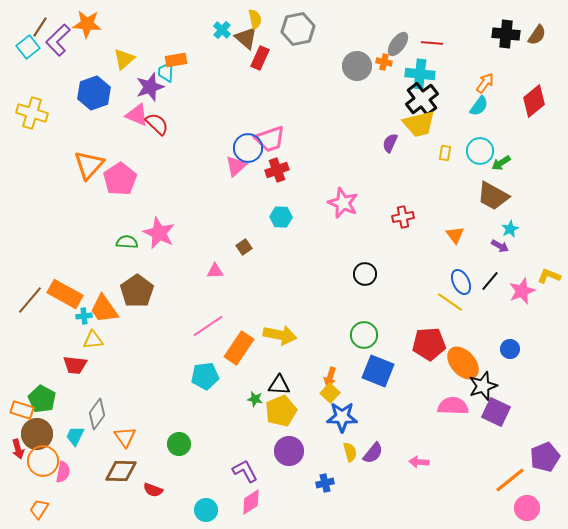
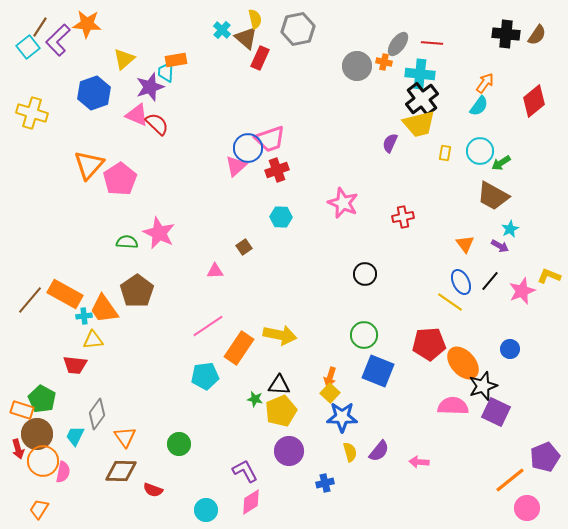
orange triangle at (455, 235): moved 10 px right, 9 px down
purple semicircle at (373, 453): moved 6 px right, 2 px up
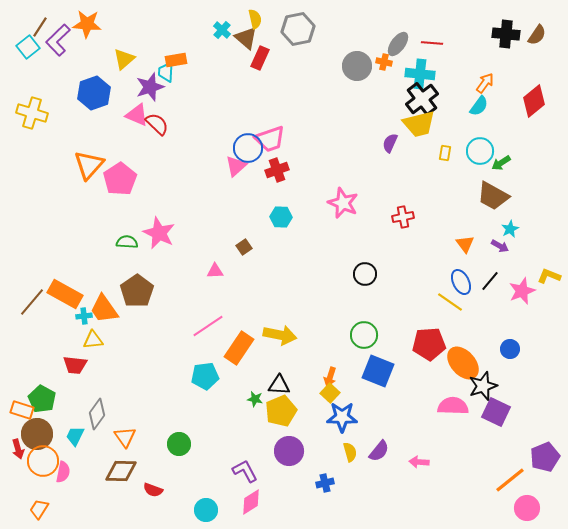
brown line at (30, 300): moved 2 px right, 2 px down
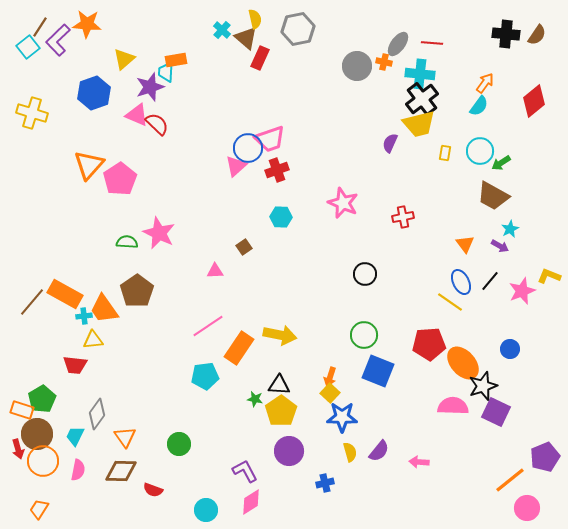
green pentagon at (42, 399): rotated 12 degrees clockwise
yellow pentagon at (281, 411): rotated 12 degrees counterclockwise
pink semicircle at (63, 472): moved 15 px right, 2 px up
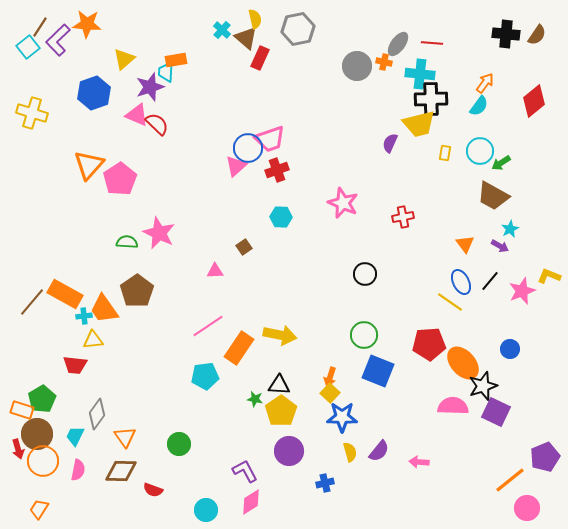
black cross at (422, 99): moved 9 px right; rotated 36 degrees clockwise
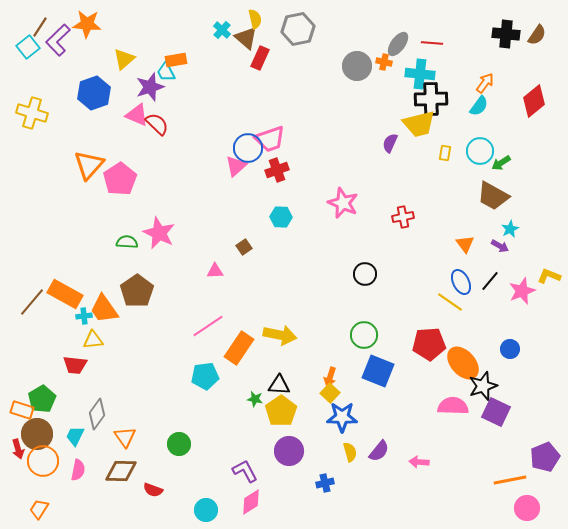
cyan trapezoid at (166, 72): rotated 30 degrees counterclockwise
orange line at (510, 480): rotated 28 degrees clockwise
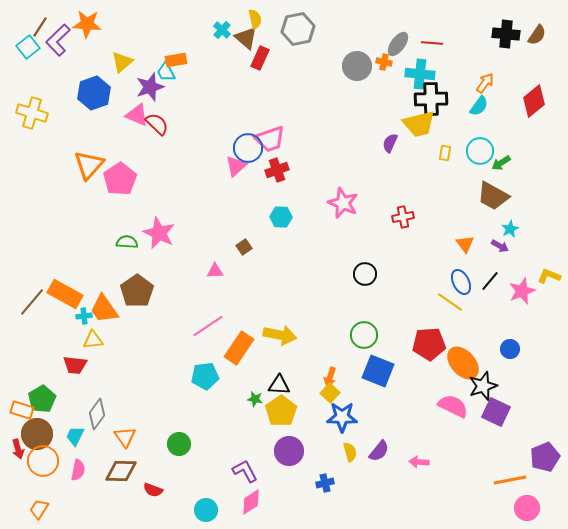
yellow triangle at (124, 59): moved 2 px left, 3 px down
pink semicircle at (453, 406): rotated 24 degrees clockwise
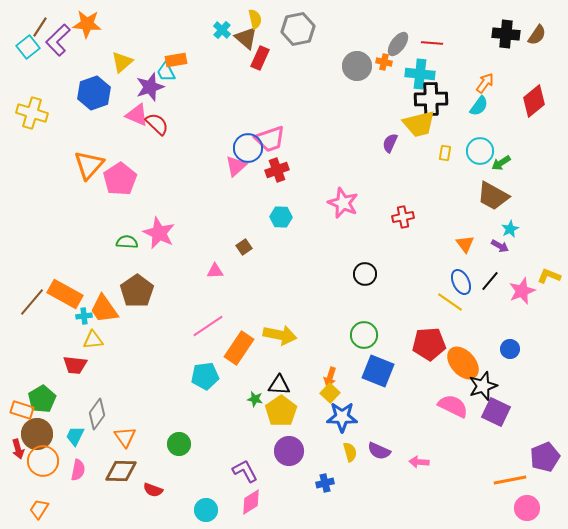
purple semicircle at (379, 451): rotated 75 degrees clockwise
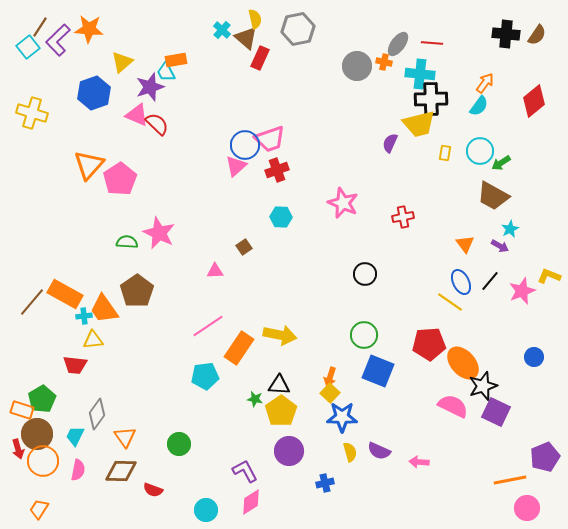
orange star at (87, 24): moved 2 px right, 5 px down
blue circle at (248, 148): moved 3 px left, 3 px up
blue circle at (510, 349): moved 24 px right, 8 px down
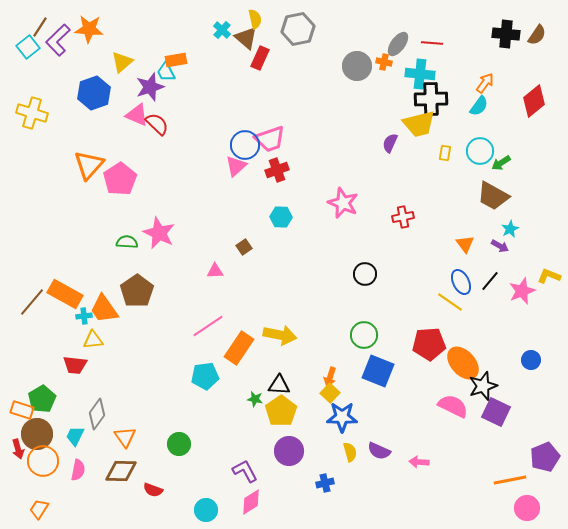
blue circle at (534, 357): moved 3 px left, 3 px down
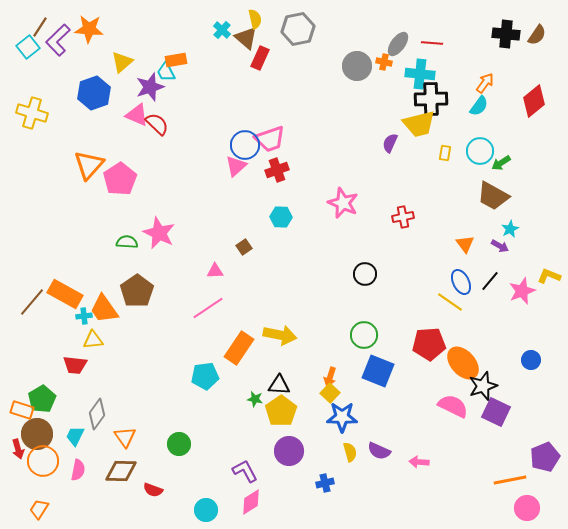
pink line at (208, 326): moved 18 px up
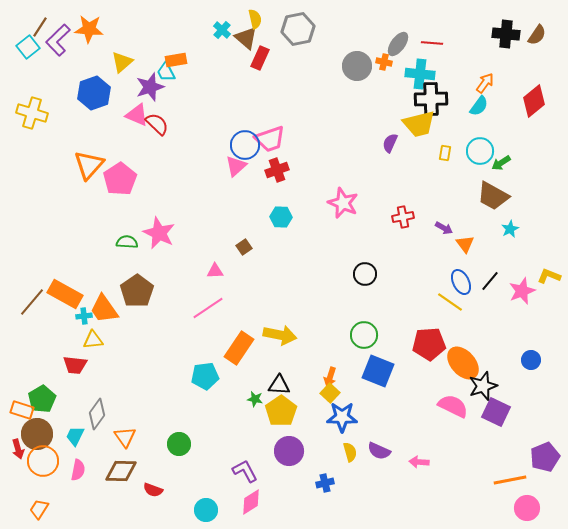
purple arrow at (500, 246): moved 56 px left, 18 px up
